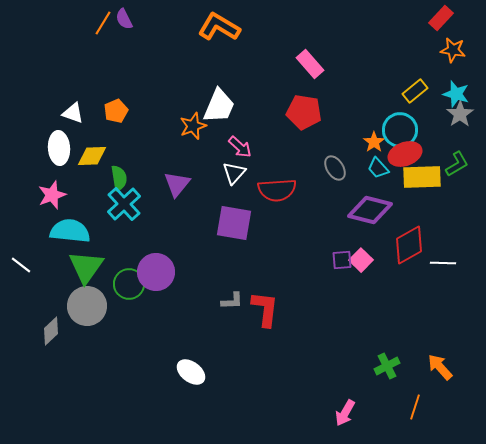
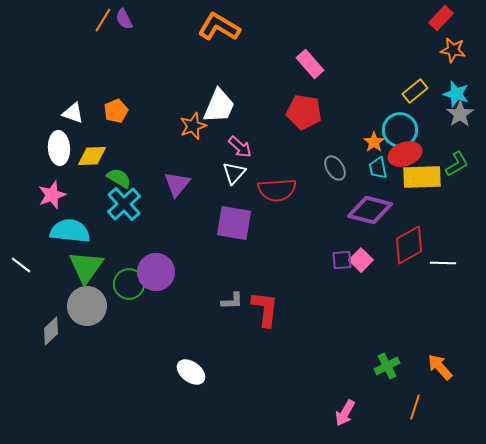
orange line at (103, 23): moved 3 px up
cyan trapezoid at (378, 168): rotated 30 degrees clockwise
green semicircle at (119, 178): rotated 50 degrees counterclockwise
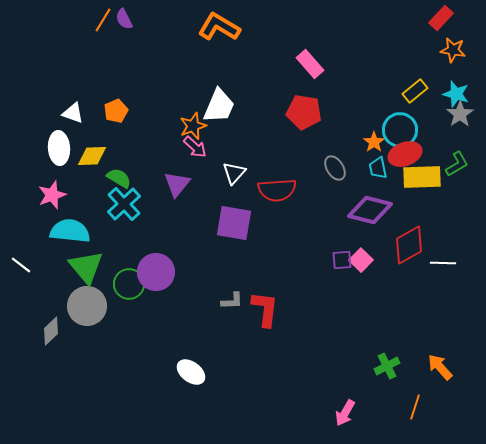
pink arrow at (240, 147): moved 45 px left
green triangle at (86, 267): rotated 15 degrees counterclockwise
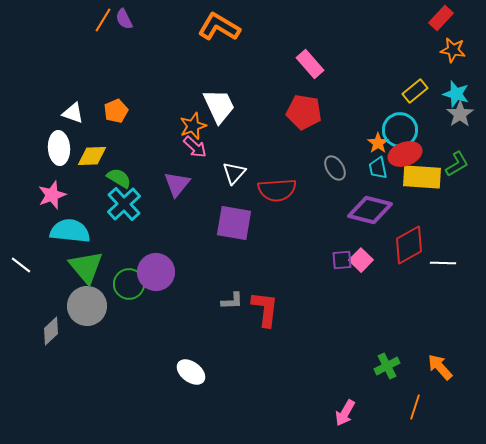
white trapezoid at (219, 106): rotated 48 degrees counterclockwise
orange star at (374, 142): moved 4 px right, 1 px down
yellow rectangle at (422, 177): rotated 6 degrees clockwise
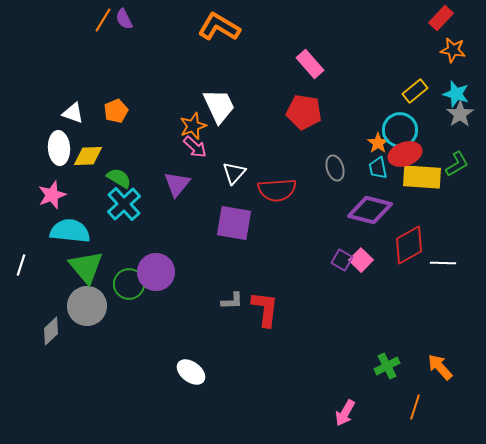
yellow diamond at (92, 156): moved 4 px left
gray ellipse at (335, 168): rotated 15 degrees clockwise
purple square at (342, 260): rotated 35 degrees clockwise
white line at (21, 265): rotated 70 degrees clockwise
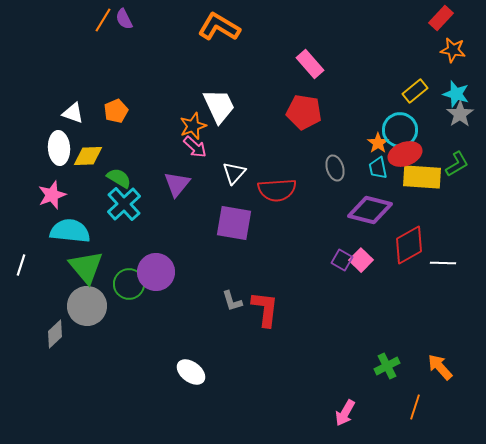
gray L-shape at (232, 301): rotated 75 degrees clockwise
gray diamond at (51, 331): moved 4 px right, 3 px down
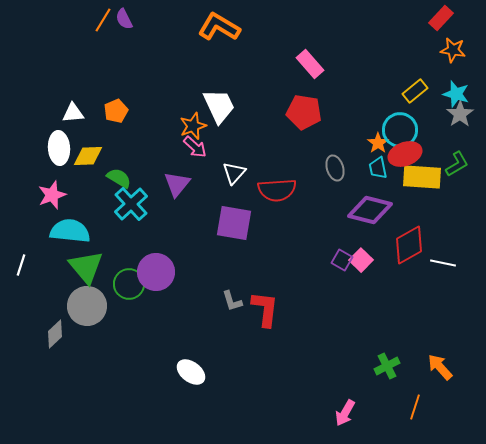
white triangle at (73, 113): rotated 25 degrees counterclockwise
cyan cross at (124, 204): moved 7 px right
white line at (443, 263): rotated 10 degrees clockwise
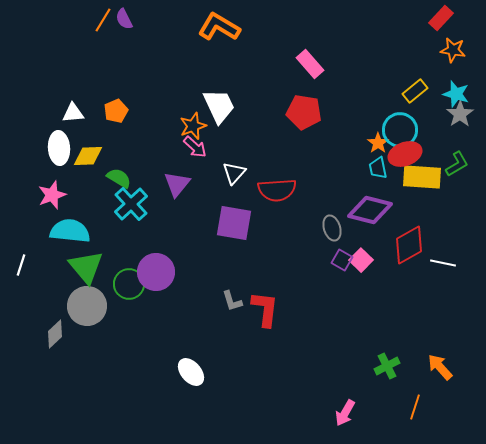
gray ellipse at (335, 168): moved 3 px left, 60 px down
white ellipse at (191, 372): rotated 12 degrees clockwise
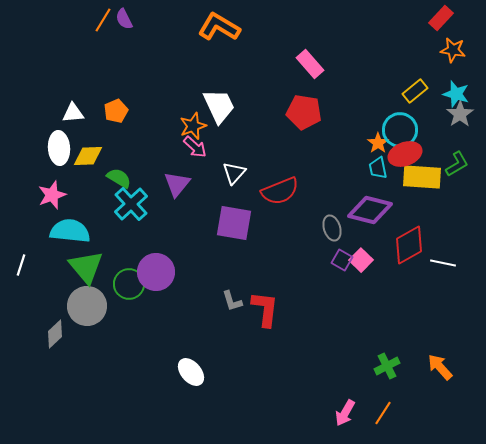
red semicircle at (277, 190): moved 3 px right, 1 px down; rotated 18 degrees counterclockwise
orange line at (415, 407): moved 32 px left, 6 px down; rotated 15 degrees clockwise
